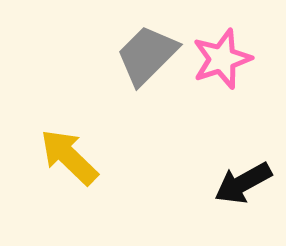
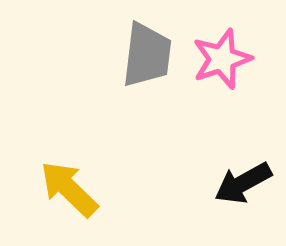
gray trapezoid: rotated 142 degrees clockwise
yellow arrow: moved 32 px down
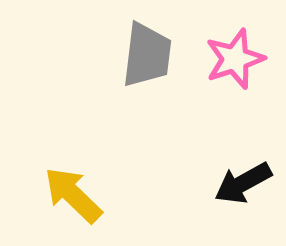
pink star: moved 13 px right
yellow arrow: moved 4 px right, 6 px down
